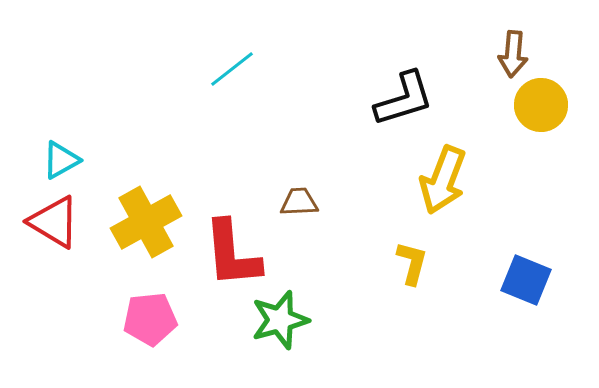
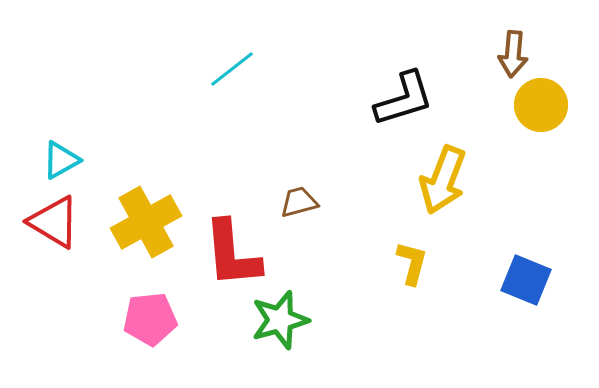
brown trapezoid: rotated 12 degrees counterclockwise
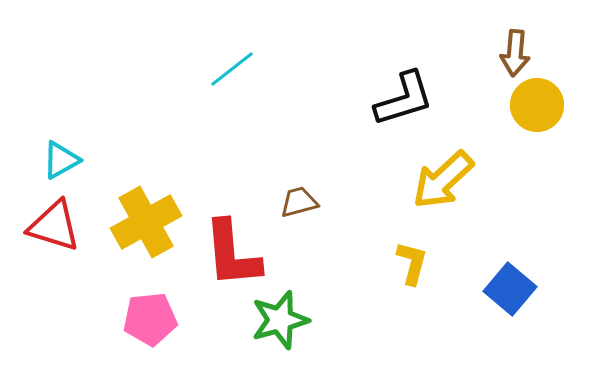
brown arrow: moved 2 px right, 1 px up
yellow circle: moved 4 px left
yellow arrow: rotated 26 degrees clockwise
red triangle: moved 4 px down; rotated 14 degrees counterclockwise
blue square: moved 16 px left, 9 px down; rotated 18 degrees clockwise
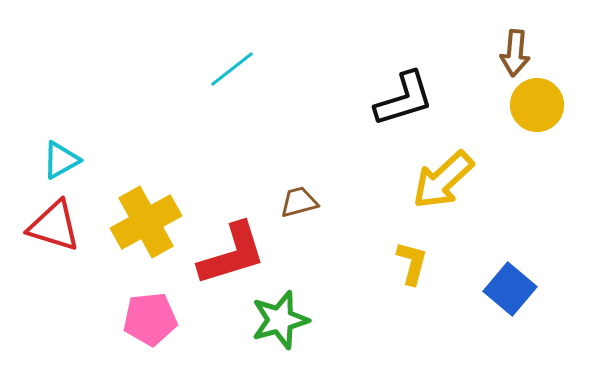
red L-shape: rotated 102 degrees counterclockwise
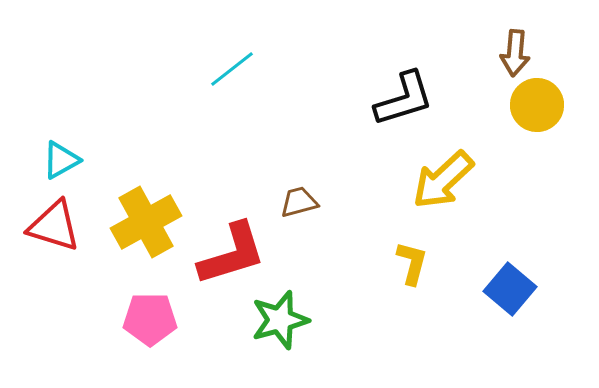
pink pentagon: rotated 6 degrees clockwise
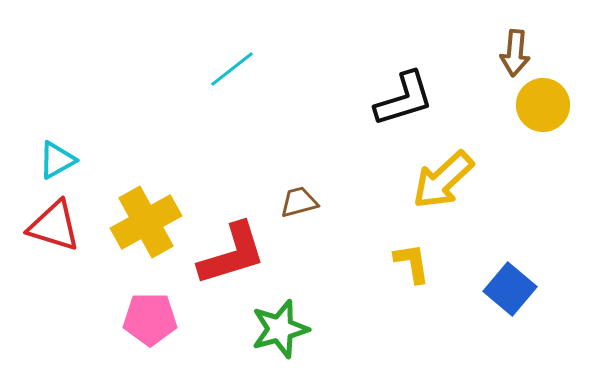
yellow circle: moved 6 px right
cyan triangle: moved 4 px left
yellow L-shape: rotated 24 degrees counterclockwise
green star: moved 9 px down
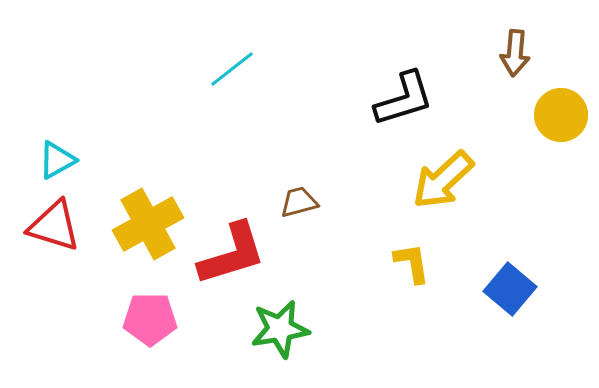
yellow circle: moved 18 px right, 10 px down
yellow cross: moved 2 px right, 2 px down
green star: rotated 6 degrees clockwise
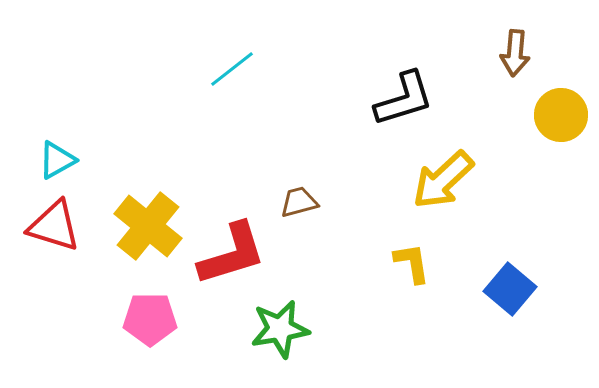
yellow cross: moved 2 px down; rotated 22 degrees counterclockwise
